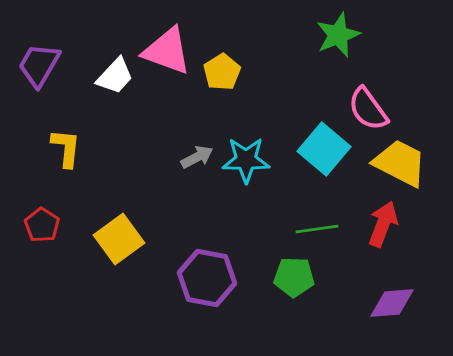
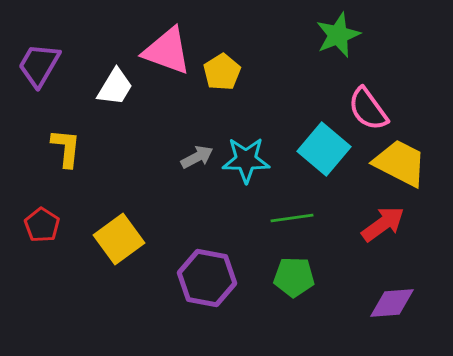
white trapezoid: moved 11 px down; rotated 12 degrees counterclockwise
red arrow: rotated 33 degrees clockwise
green line: moved 25 px left, 11 px up
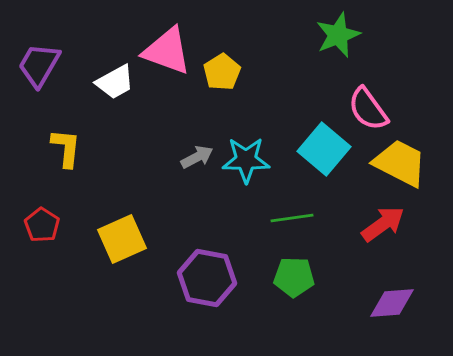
white trapezoid: moved 5 px up; rotated 30 degrees clockwise
yellow square: moved 3 px right; rotated 12 degrees clockwise
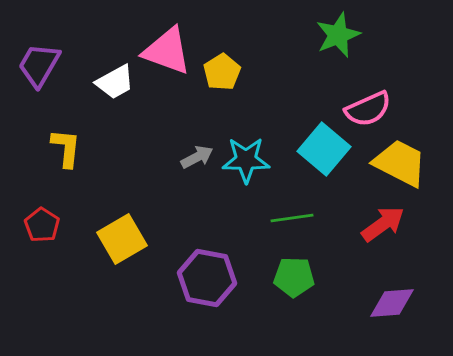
pink semicircle: rotated 78 degrees counterclockwise
yellow square: rotated 6 degrees counterclockwise
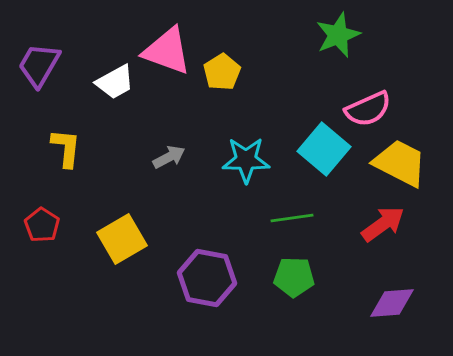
gray arrow: moved 28 px left
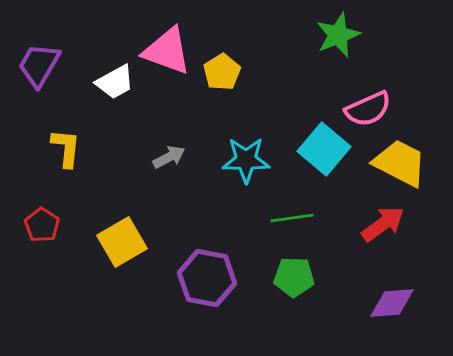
yellow square: moved 3 px down
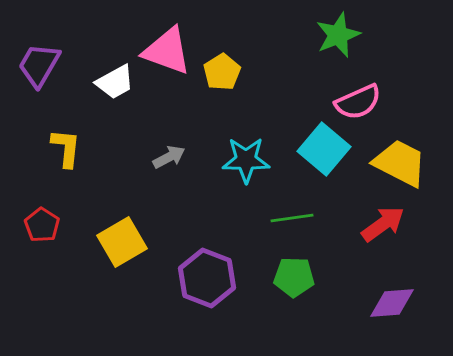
pink semicircle: moved 10 px left, 7 px up
purple hexagon: rotated 10 degrees clockwise
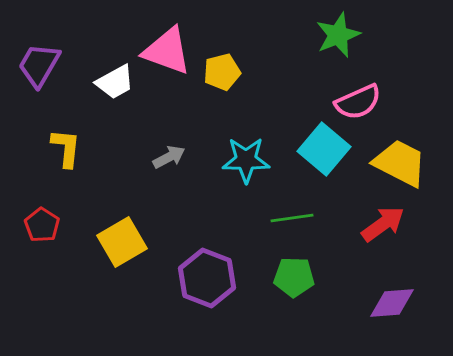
yellow pentagon: rotated 18 degrees clockwise
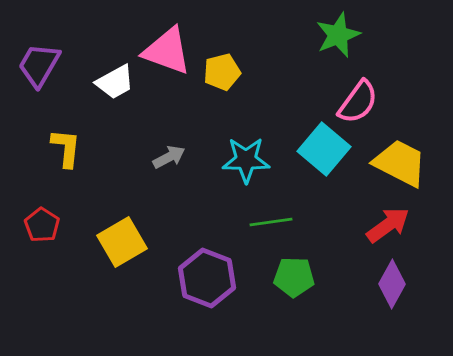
pink semicircle: rotated 30 degrees counterclockwise
green line: moved 21 px left, 4 px down
red arrow: moved 5 px right, 1 px down
purple diamond: moved 19 px up; rotated 57 degrees counterclockwise
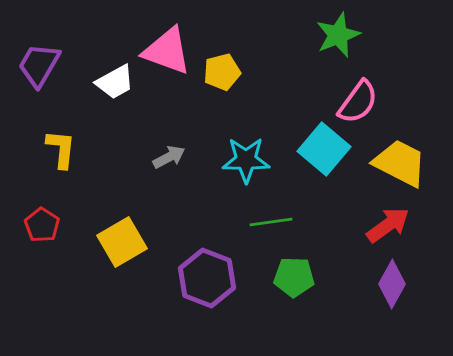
yellow L-shape: moved 5 px left, 1 px down
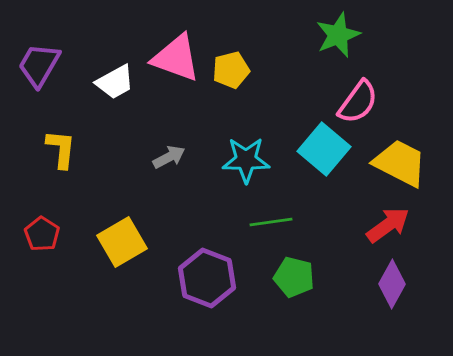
pink triangle: moved 9 px right, 7 px down
yellow pentagon: moved 9 px right, 2 px up
red pentagon: moved 9 px down
green pentagon: rotated 12 degrees clockwise
